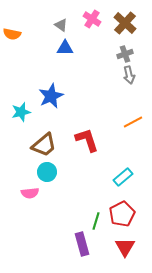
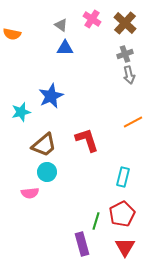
cyan rectangle: rotated 36 degrees counterclockwise
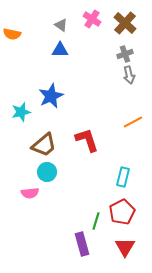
blue triangle: moved 5 px left, 2 px down
red pentagon: moved 2 px up
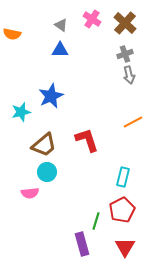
red pentagon: moved 2 px up
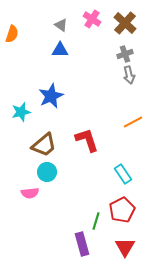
orange semicircle: rotated 84 degrees counterclockwise
cyan rectangle: moved 3 px up; rotated 48 degrees counterclockwise
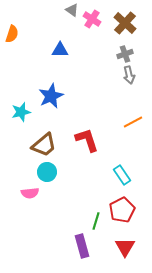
gray triangle: moved 11 px right, 15 px up
cyan rectangle: moved 1 px left, 1 px down
purple rectangle: moved 2 px down
